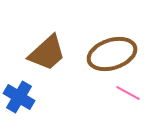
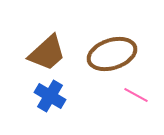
pink line: moved 8 px right, 2 px down
blue cross: moved 31 px right, 1 px up
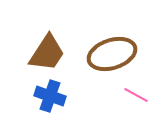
brown trapezoid: rotated 15 degrees counterclockwise
blue cross: rotated 12 degrees counterclockwise
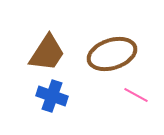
blue cross: moved 2 px right
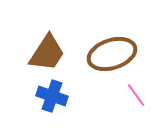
pink line: rotated 25 degrees clockwise
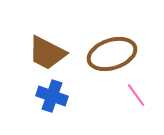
brown trapezoid: rotated 84 degrees clockwise
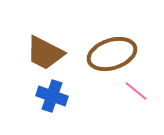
brown trapezoid: moved 2 px left
pink line: moved 4 px up; rotated 15 degrees counterclockwise
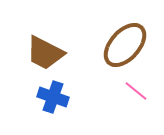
brown ellipse: moved 13 px right, 9 px up; rotated 30 degrees counterclockwise
blue cross: moved 1 px right, 1 px down
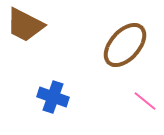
brown trapezoid: moved 20 px left, 28 px up
pink line: moved 9 px right, 10 px down
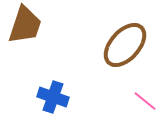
brown trapezoid: rotated 99 degrees counterclockwise
